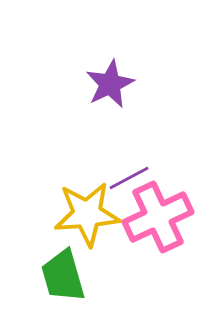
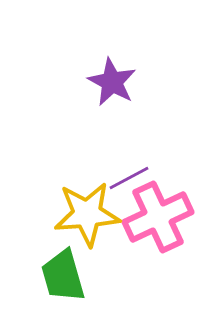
purple star: moved 2 px right, 2 px up; rotated 18 degrees counterclockwise
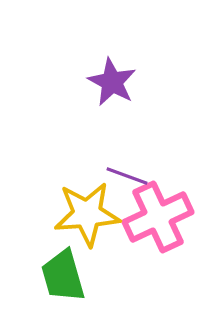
purple line: moved 2 px left, 2 px up; rotated 48 degrees clockwise
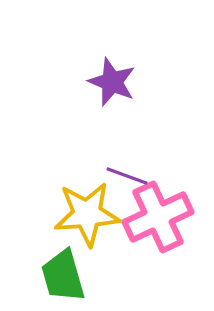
purple star: rotated 6 degrees counterclockwise
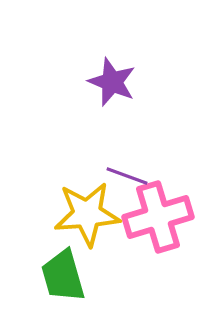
pink cross: rotated 8 degrees clockwise
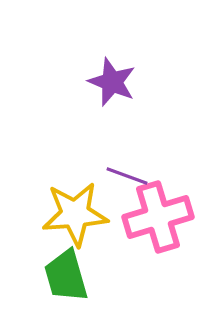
yellow star: moved 12 px left
green trapezoid: moved 3 px right
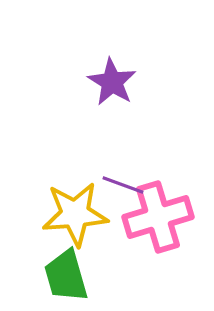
purple star: rotated 9 degrees clockwise
purple line: moved 4 px left, 9 px down
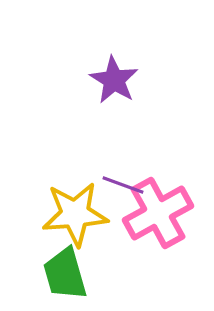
purple star: moved 2 px right, 2 px up
pink cross: moved 4 px up; rotated 12 degrees counterclockwise
green trapezoid: moved 1 px left, 2 px up
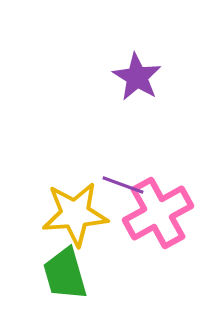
purple star: moved 23 px right, 3 px up
